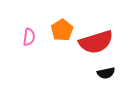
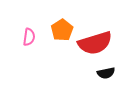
red semicircle: moved 1 px left, 1 px down
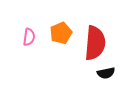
orange pentagon: moved 1 px left, 3 px down; rotated 10 degrees clockwise
red semicircle: rotated 68 degrees counterclockwise
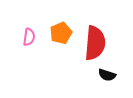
black semicircle: moved 1 px right, 2 px down; rotated 30 degrees clockwise
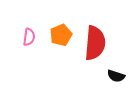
orange pentagon: moved 2 px down
black semicircle: moved 9 px right, 1 px down
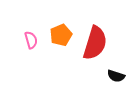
pink semicircle: moved 2 px right, 3 px down; rotated 24 degrees counterclockwise
red semicircle: rotated 12 degrees clockwise
